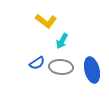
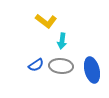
cyan arrow: rotated 21 degrees counterclockwise
blue semicircle: moved 1 px left, 2 px down
gray ellipse: moved 1 px up
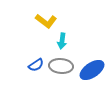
blue ellipse: rotated 70 degrees clockwise
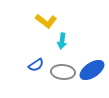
gray ellipse: moved 2 px right, 6 px down
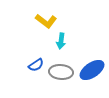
cyan arrow: moved 1 px left
gray ellipse: moved 2 px left
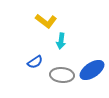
blue semicircle: moved 1 px left, 3 px up
gray ellipse: moved 1 px right, 3 px down
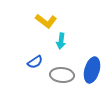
blue ellipse: rotated 40 degrees counterclockwise
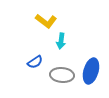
blue ellipse: moved 1 px left, 1 px down
